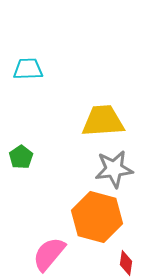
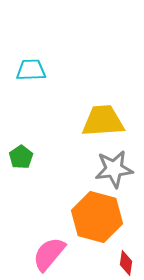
cyan trapezoid: moved 3 px right, 1 px down
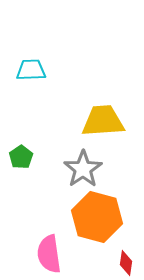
gray star: moved 31 px left; rotated 27 degrees counterclockwise
pink semicircle: rotated 48 degrees counterclockwise
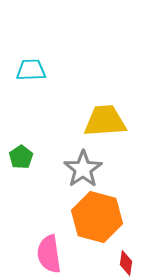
yellow trapezoid: moved 2 px right
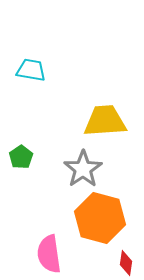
cyan trapezoid: rotated 12 degrees clockwise
orange hexagon: moved 3 px right, 1 px down
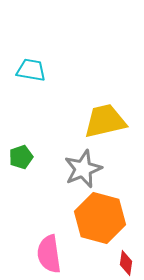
yellow trapezoid: rotated 9 degrees counterclockwise
green pentagon: rotated 15 degrees clockwise
gray star: rotated 12 degrees clockwise
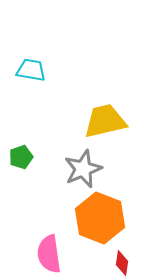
orange hexagon: rotated 6 degrees clockwise
red diamond: moved 4 px left
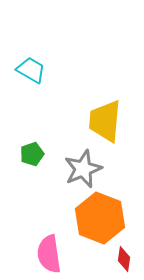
cyan trapezoid: rotated 20 degrees clockwise
yellow trapezoid: rotated 72 degrees counterclockwise
green pentagon: moved 11 px right, 3 px up
red diamond: moved 2 px right, 4 px up
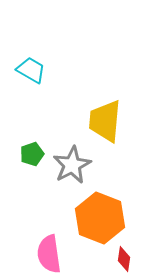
gray star: moved 11 px left, 4 px up; rotated 6 degrees counterclockwise
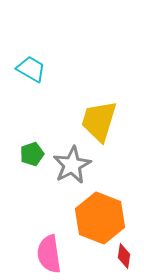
cyan trapezoid: moved 1 px up
yellow trapezoid: moved 6 px left; rotated 12 degrees clockwise
red diamond: moved 3 px up
